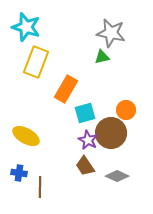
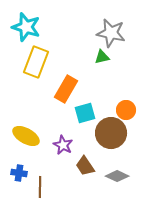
purple star: moved 25 px left, 5 px down
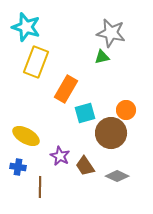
purple star: moved 3 px left, 11 px down
blue cross: moved 1 px left, 6 px up
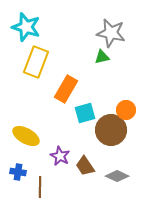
brown circle: moved 3 px up
blue cross: moved 5 px down
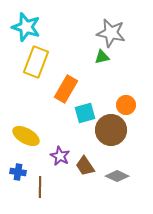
orange circle: moved 5 px up
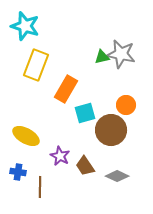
cyan star: moved 1 px left, 1 px up
gray star: moved 10 px right, 21 px down
yellow rectangle: moved 3 px down
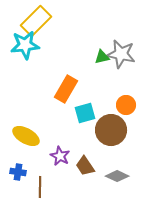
cyan star: moved 19 px down; rotated 24 degrees counterclockwise
yellow rectangle: moved 44 px up; rotated 24 degrees clockwise
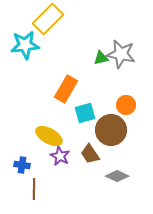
yellow rectangle: moved 12 px right, 2 px up
green triangle: moved 1 px left, 1 px down
yellow ellipse: moved 23 px right
brown trapezoid: moved 5 px right, 12 px up
blue cross: moved 4 px right, 7 px up
brown line: moved 6 px left, 2 px down
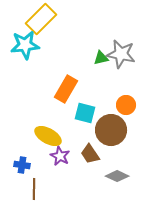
yellow rectangle: moved 7 px left
cyan square: rotated 30 degrees clockwise
yellow ellipse: moved 1 px left
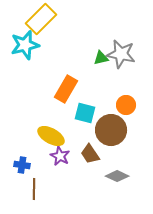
cyan star: rotated 8 degrees counterclockwise
yellow ellipse: moved 3 px right
